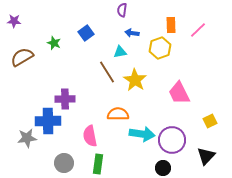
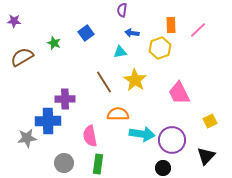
brown line: moved 3 px left, 10 px down
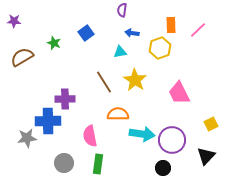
yellow square: moved 1 px right, 3 px down
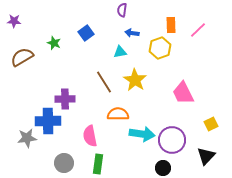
pink trapezoid: moved 4 px right
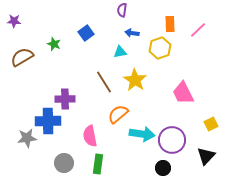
orange rectangle: moved 1 px left, 1 px up
green star: moved 1 px down
orange semicircle: rotated 40 degrees counterclockwise
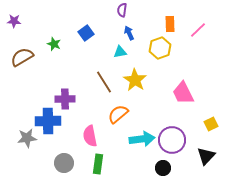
blue arrow: moved 3 px left; rotated 56 degrees clockwise
cyan arrow: moved 5 px down; rotated 15 degrees counterclockwise
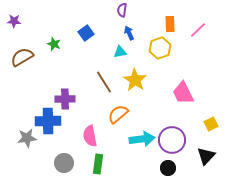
black circle: moved 5 px right
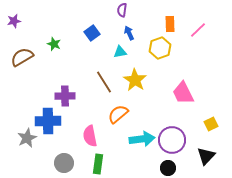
purple star: rotated 16 degrees counterclockwise
blue square: moved 6 px right
purple cross: moved 3 px up
gray star: rotated 18 degrees counterclockwise
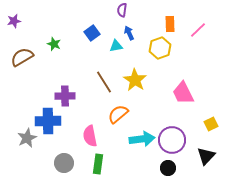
cyan triangle: moved 4 px left, 6 px up
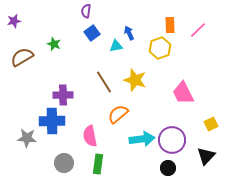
purple semicircle: moved 36 px left, 1 px down
orange rectangle: moved 1 px down
yellow star: rotated 15 degrees counterclockwise
purple cross: moved 2 px left, 1 px up
blue cross: moved 4 px right
gray star: rotated 30 degrees clockwise
